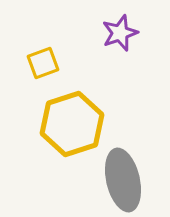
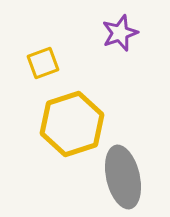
gray ellipse: moved 3 px up
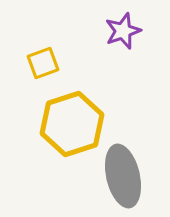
purple star: moved 3 px right, 2 px up
gray ellipse: moved 1 px up
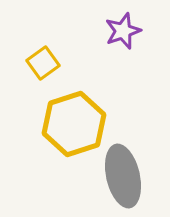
yellow square: rotated 16 degrees counterclockwise
yellow hexagon: moved 2 px right
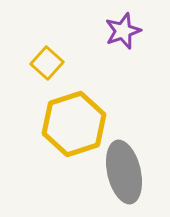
yellow square: moved 4 px right; rotated 12 degrees counterclockwise
gray ellipse: moved 1 px right, 4 px up
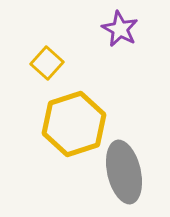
purple star: moved 3 px left, 2 px up; rotated 24 degrees counterclockwise
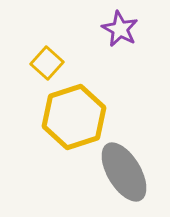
yellow hexagon: moved 7 px up
gray ellipse: rotated 18 degrees counterclockwise
